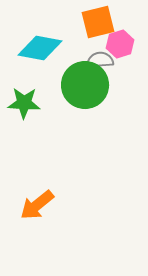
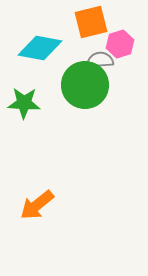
orange square: moved 7 px left
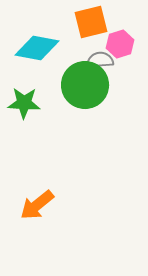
cyan diamond: moved 3 px left
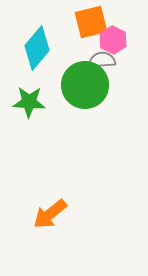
pink hexagon: moved 7 px left, 4 px up; rotated 16 degrees counterclockwise
cyan diamond: rotated 60 degrees counterclockwise
gray semicircle: moved 2 px right
green star: moved 5 px right, 1 px up
orange arrow: moved 13 px right, 9 px down
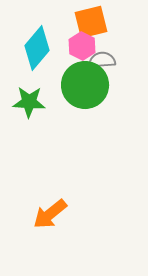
pink hexagon: moved 31 px left, 6 px down
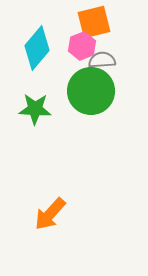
orange square: moved 3 px right
pink hexagon: rotated 12 degrees clockwise
green circle: moved 6 px right, 6 px down
green star: moved 6 px right, 7 px down
orange arrow: rotated 9 degrees counterclockwise
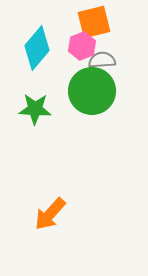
green circle: moved 1 px right
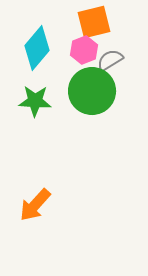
pink hexagon: moved 2 px right, 4 px down
gray semicircle: moved 8 px right; rotated 28 degrees counterclockwise
green star: moved 8 px up
orange arrow: moved 15 px left, 9 px up
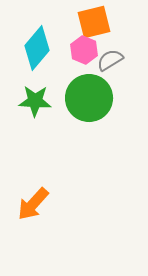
pink hexagon: rotated 16 degrees counterclockwise
green circle: moved 3 px left, 7 px down
orange arrow: moved 2 px left, 1 px up
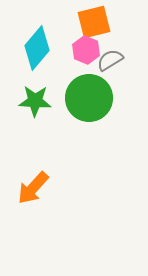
pink hexagon: moved 2 px right
orange arrow: moved 16 px up
